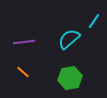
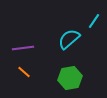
purple line: moved 1 px left, 6 px down
orange line: moved 1 px right
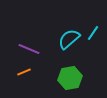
cyan line: moved 1 px left, 12 px down
purple line: moved 6 px right, 1 px down; rotated 30 degrees clockwise
orange line: rotated 64 degrees counterclockwise
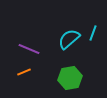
cyan line: rotated 14 degrees counterclockwise
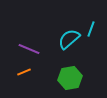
cyan line: moved 2 px left, 4 px up
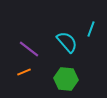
cyan semicircle: moved 2 px left, 3 px down; rotated 90 degrees clockwise
purple line: rotated 15 degrees clockwise
green hexagon: moved 4 px left, 1 px down; rotated 15 degrees clockwise
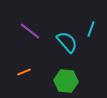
purple line: moved 1 px right, 18 px up
green hexagon: moved 2 px down
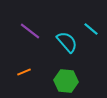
cyan line: rotated 70 degrees counterclockwise
